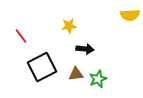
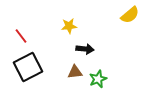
yellow semicircle: rotated 36 degrees counterclockwise
black square: moved 14 px left
brown triangle: moved 1 px left, 2 px up
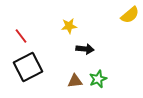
brown triangle: moved 9 px down
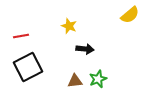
yellow star: rotated 28 degrees clockwise
red line: rotated 63 degrees counterclockwise
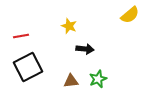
brown triangle: moved 4 px left
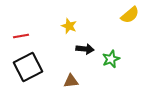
green star: moved 13 px right, 20 px up
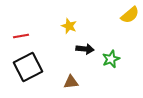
brown triangle: moved 1 px down
